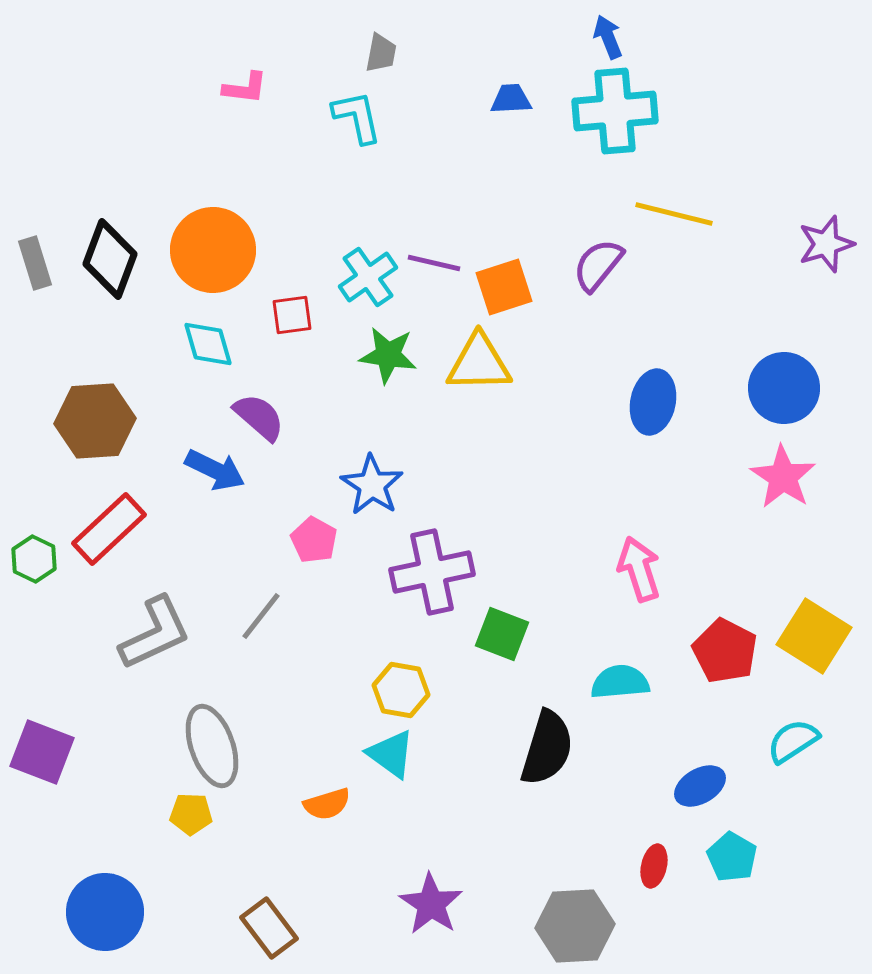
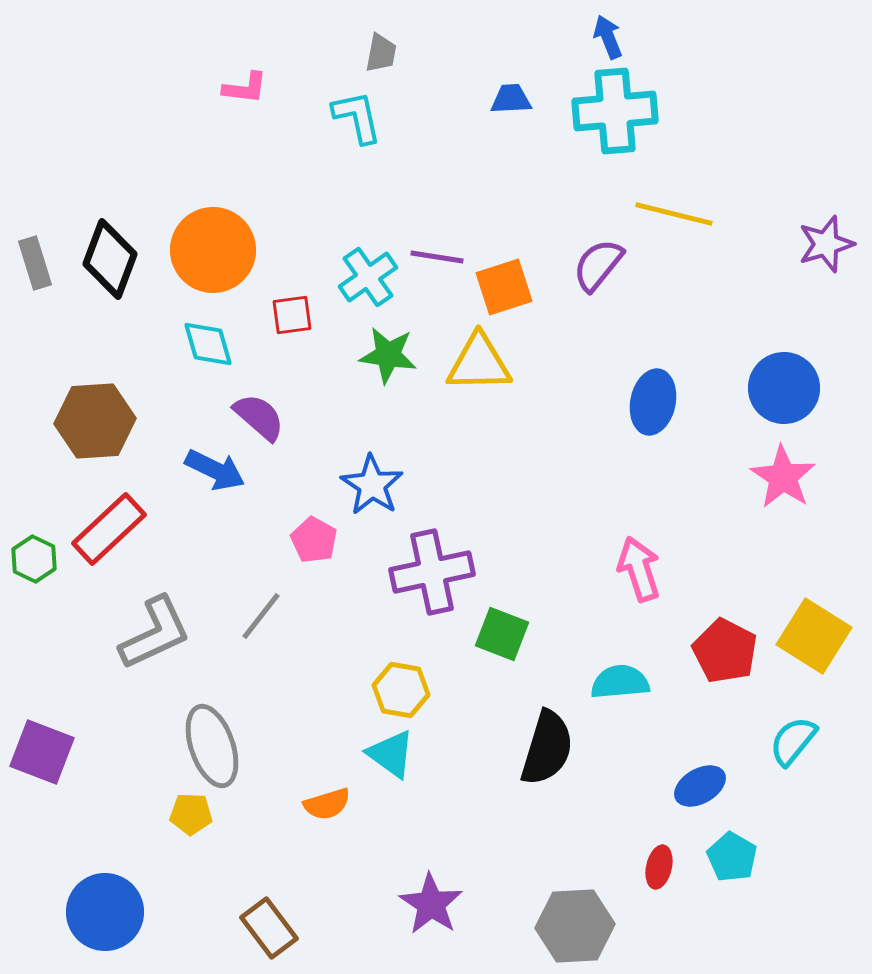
purple line at (434, 263): moved 3 px right, 6 px up; rotated 4 degrees counterclockwise
cyan semicircle at (793, 741): rotated 18 degrees counterclockwise
red ellipse at (654, 866): moved 5 px right, 1 px down
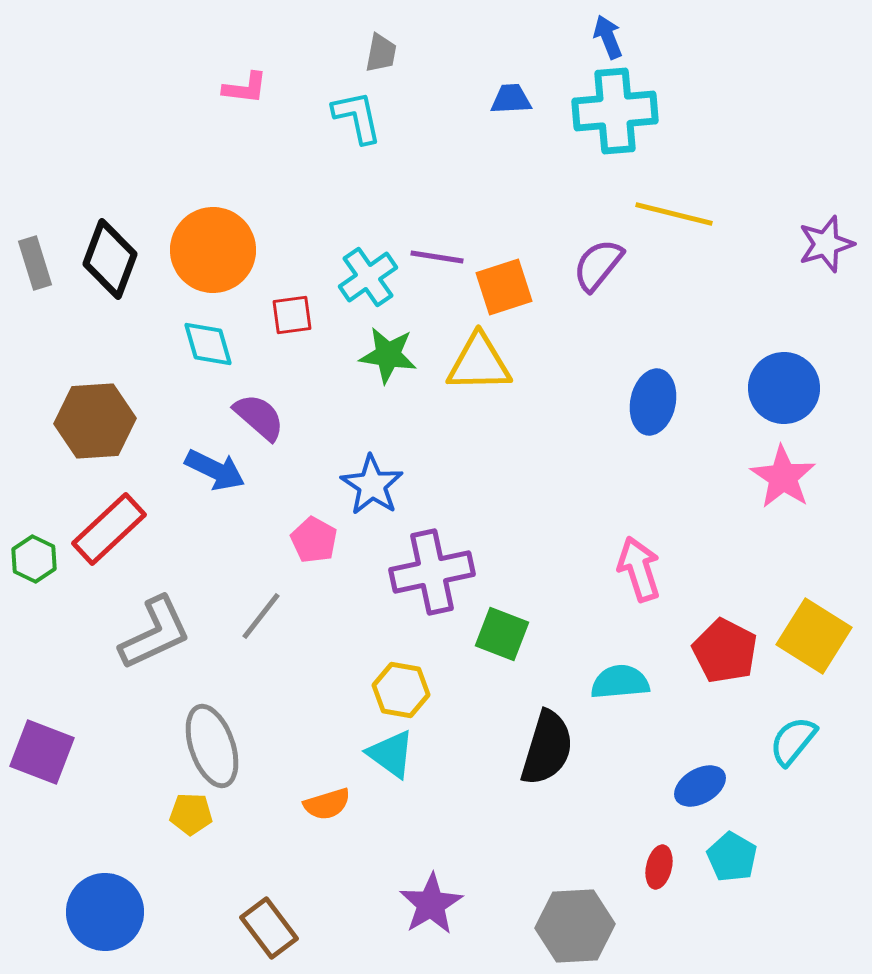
purple star at (431, 904): rotated 8 degrees clockwise
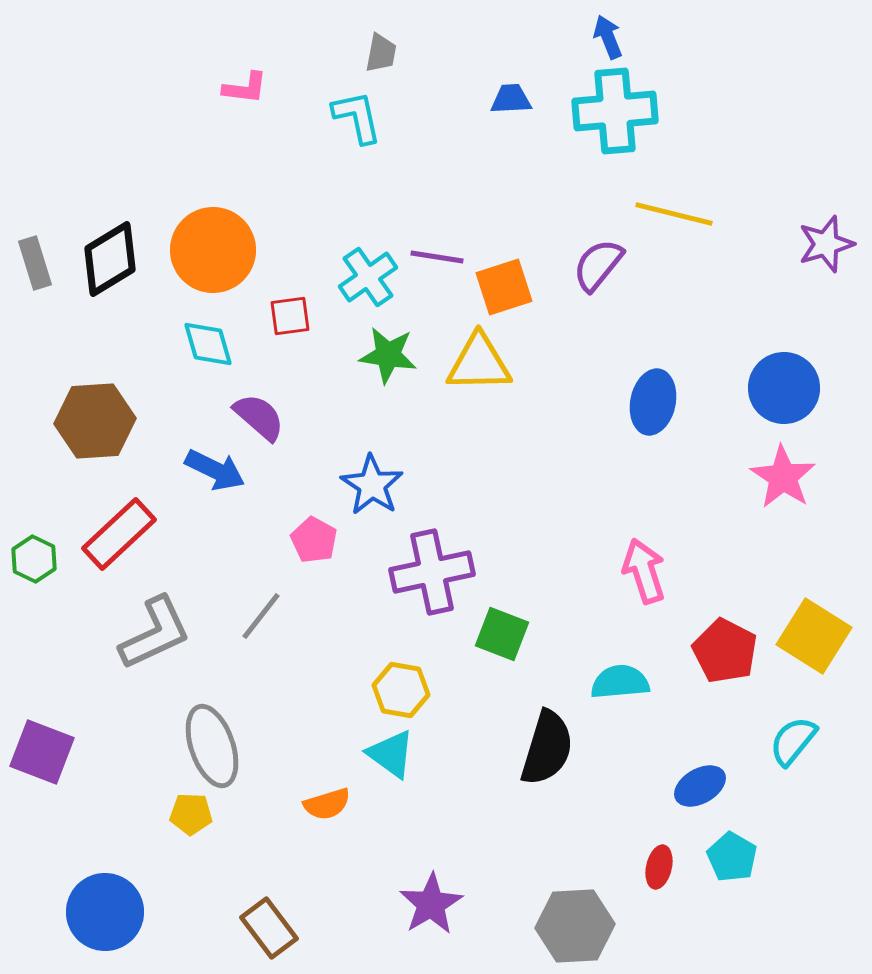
black diamond at (110, 259): rotated 38 degrees clockwise
red square at (292, 315): moved 2 px left, 1 px down
red rectangle at (109, 529): moved 10 px right, 5 px down
pink arrow at (639, 569): moved 5 px right, 2 px down
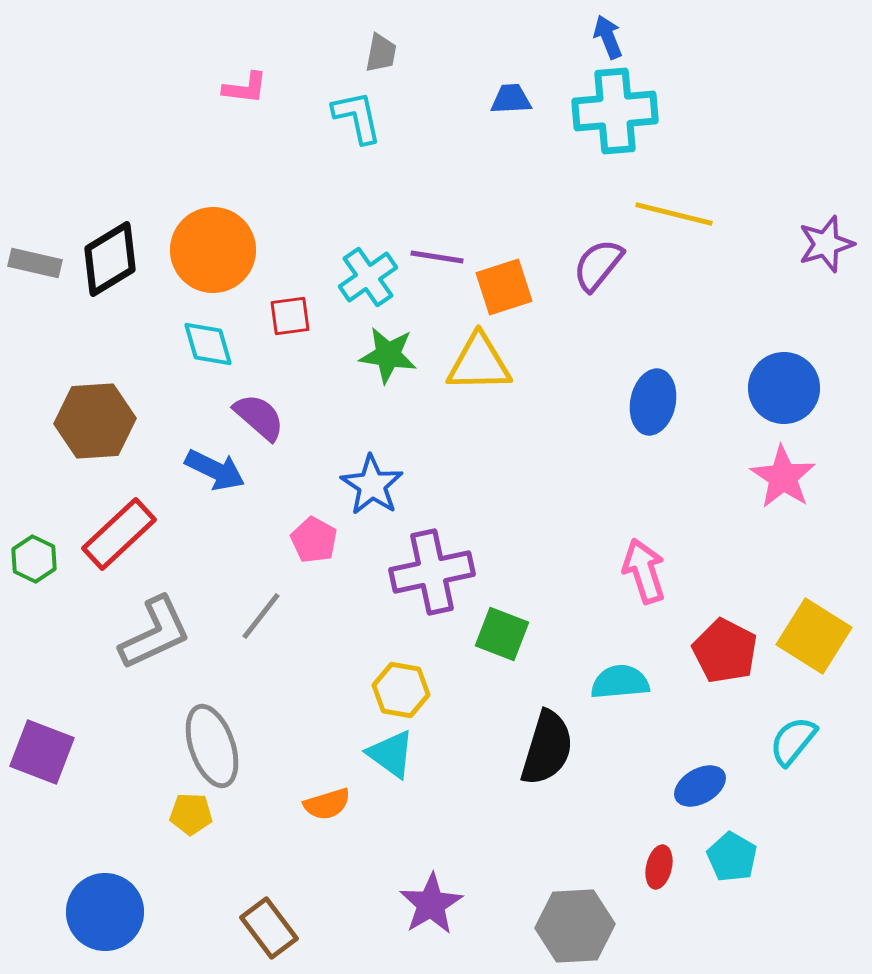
gray rectangle at (35, 263): rotated 60 degrees counterclockwise
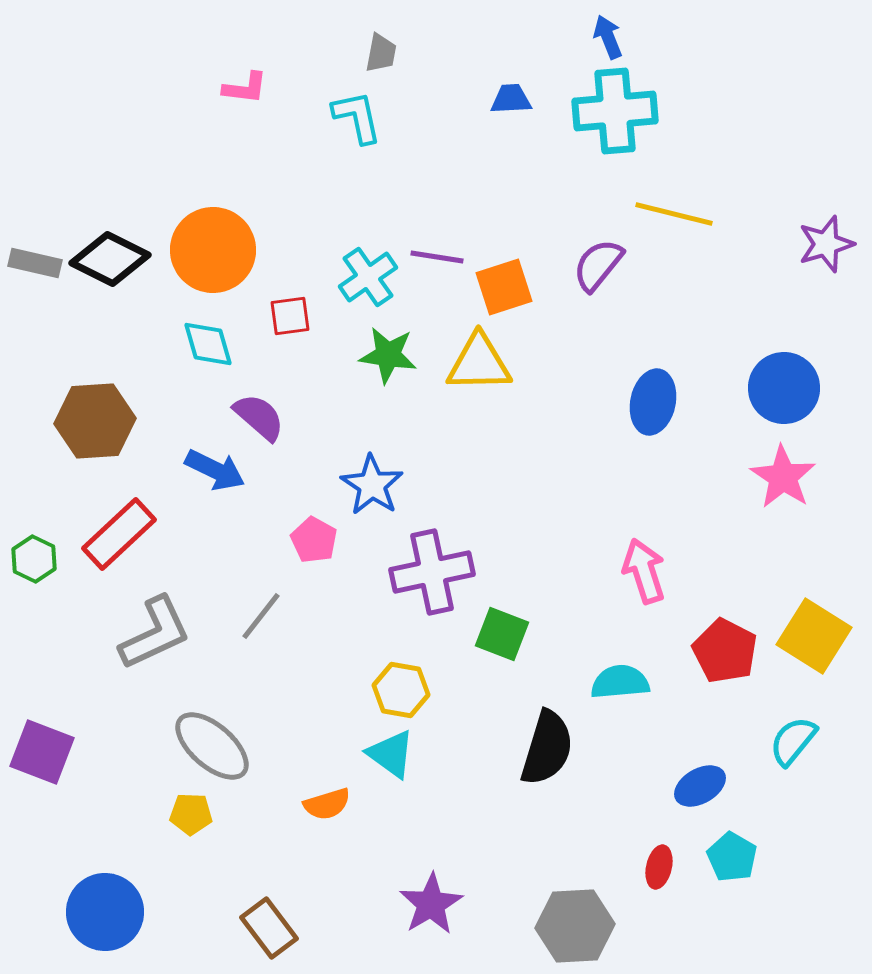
black diamond at (110, 259): rotated 58 degrees clockwise
gray ellipse at (212, 746): rotated 30 degrees counterclockwise
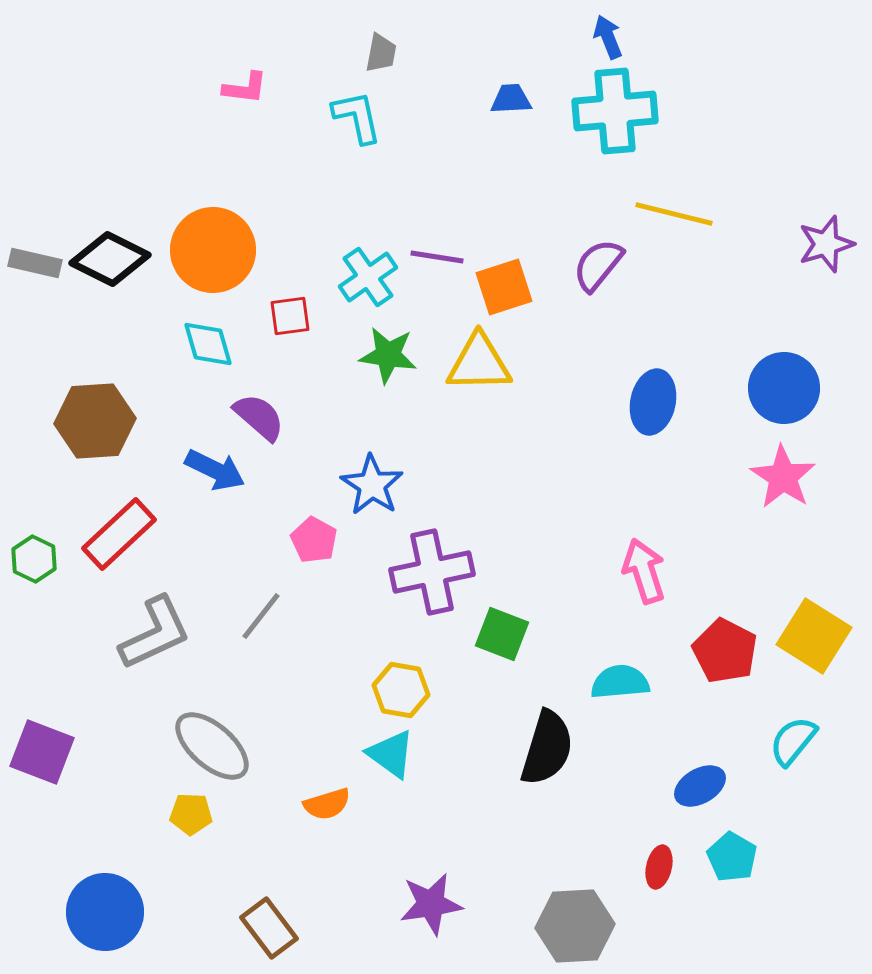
purple star at (431, 904): rotated 22 degrees clockwise
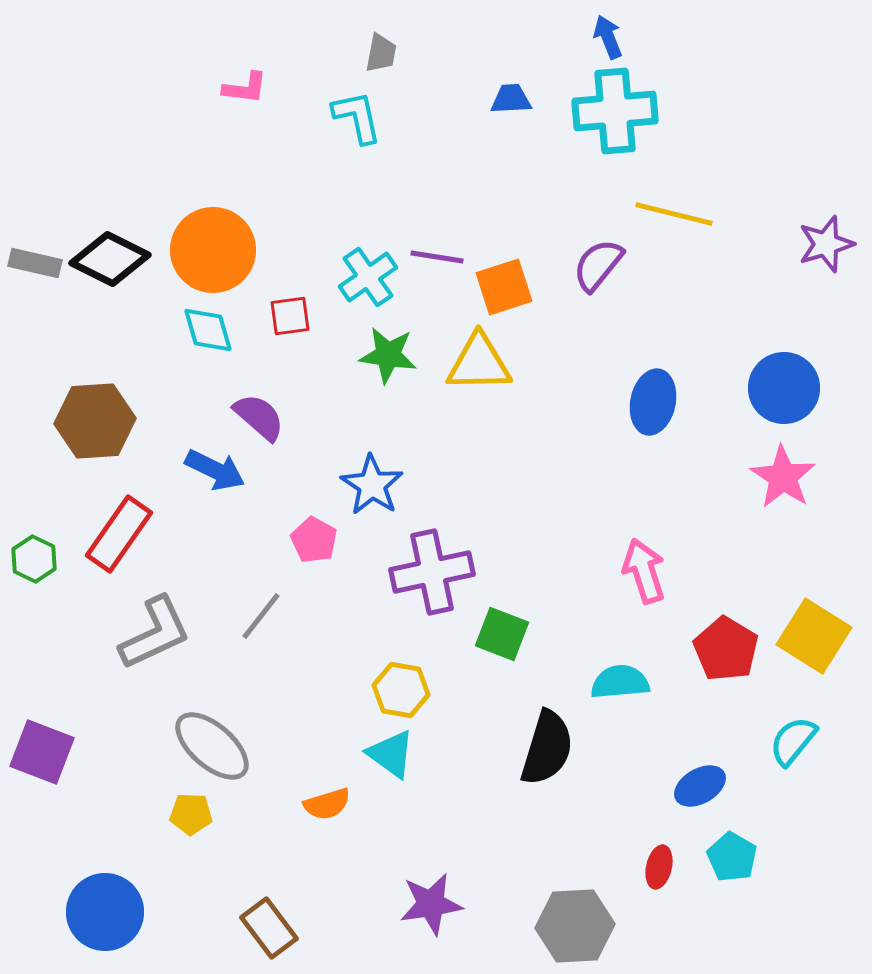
cyan diamond at (208, 344): moved 14 px up
red rectangle at (119, 534): rotated 12 degrees counterclockwise
red pentagon at (725, 651): moved 1 px right, 2 px up; rotated 4 degrees clockwise
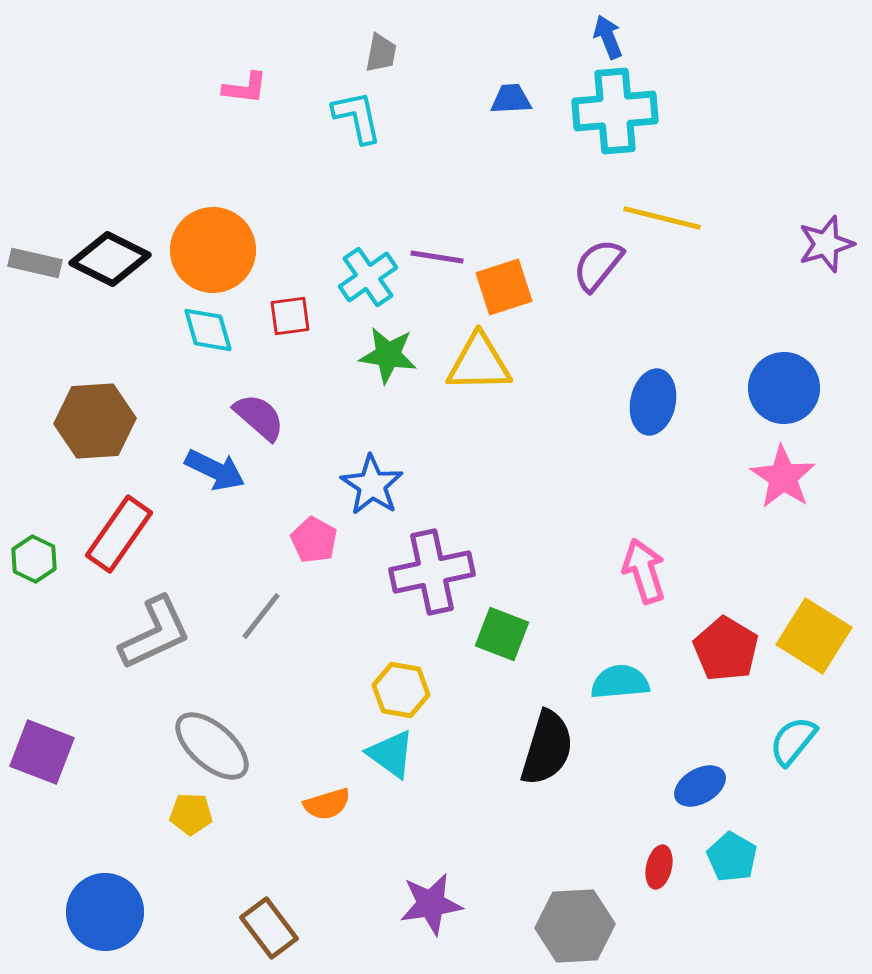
yellow line at (674, 214): moved 12 px left, 4 px down
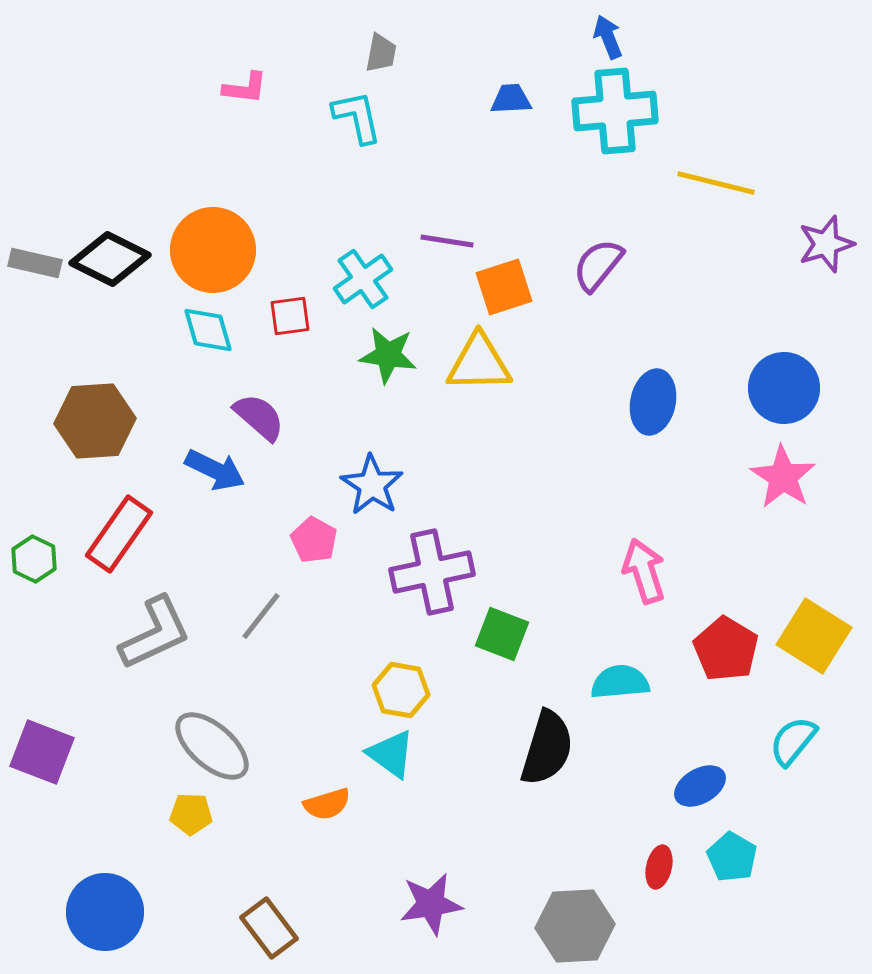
yellow line at (662, 218): moved 54 px right, 35 px up
purple line at (437, 257): moved 10 px right, 16 px up
cyan cross at (368, 277): moved 5 px left, 2 px down
